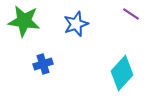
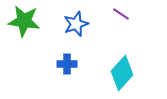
purple line: moved 10 px left
blue cross: moved 24 px right; rotated 18 degrees clockwise
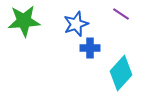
green star: rotated 12 degrees counterclockwise
blue cross: moved 23 px right, 16 px up
cyan diamond: moved 1 px left
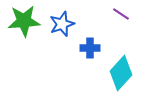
blue star: moved 14 px left
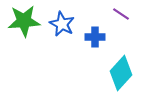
blue star: rotated 25 degrees counterclockwise
blue cross: moved 5 px right, 11 px up
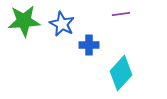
purple line: rotated 42 degrees counterclockwise
blue cross: moved 6 px left, 8 px down
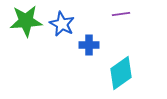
green star: moved 2 px right
cyan diamond: rotated 12 degrees clockwise
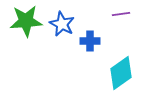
blue cross: moved 1 px right, 4 px up
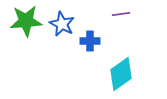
cyan diamond: moved 1 px down
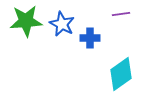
blue cross: moved 3 px up
